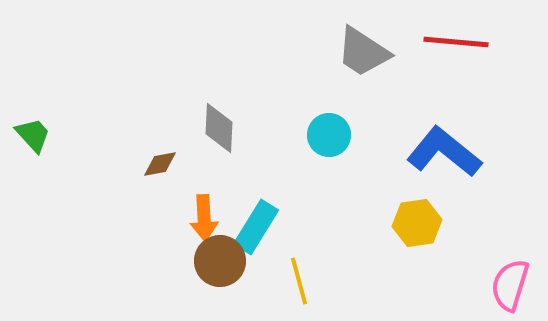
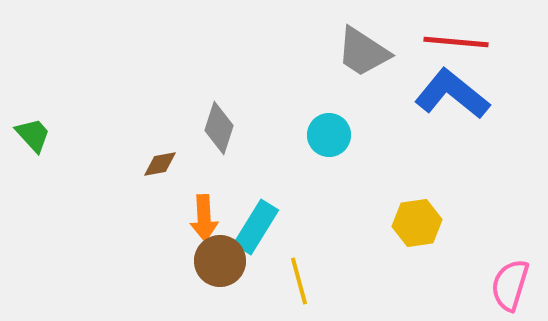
gray diamond: rotated 15 degrees clockwise
blue L-shape: moved 8 px right, 58 px up
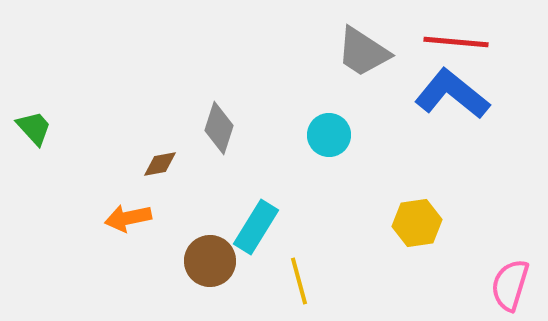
green trapezoid: moved 1 px right, 7 px up
orange arrow: moved 76 px left; rotated 81 degrees clockwise
brown circle: moved 10 px left
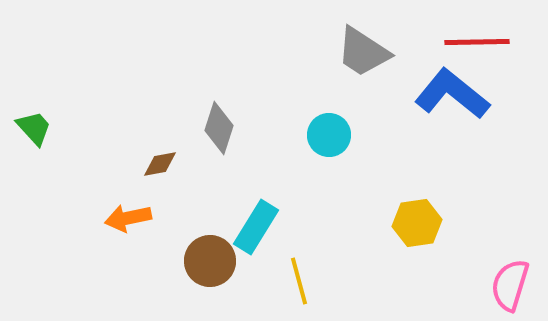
red line: moved 21 px right; rotated 6 degrees counterclockwise
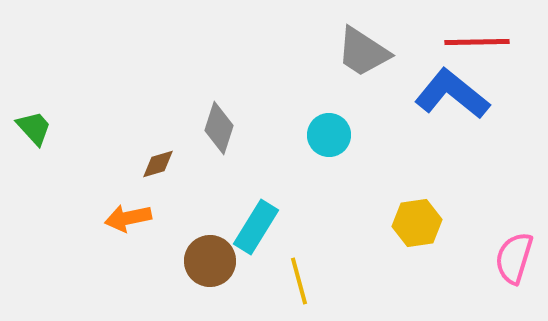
brown diamond: moved 2 px left; rotated 6 degrees counterclockwise
pink semicircle: moved 4 px right, 27 px up
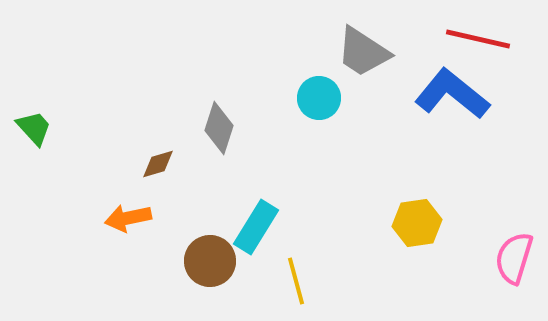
red line: moved 1 px right, 3 px up; rotated 14 degrees clockwise
cyan circle: moved 10 px left, 37 px up
yellow line: moved 3 px left
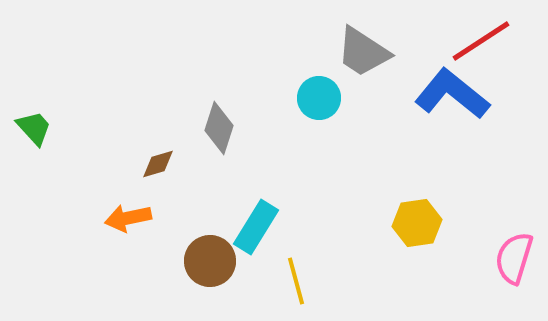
red line: moved 3 px right, 2 px down; rotated 46 degrees counterclockwise
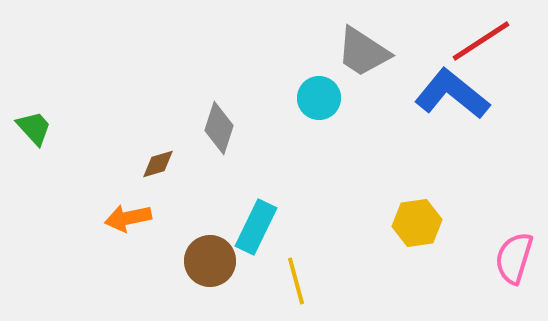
cyan rectangle: rotated 6 degrees counterclockwise
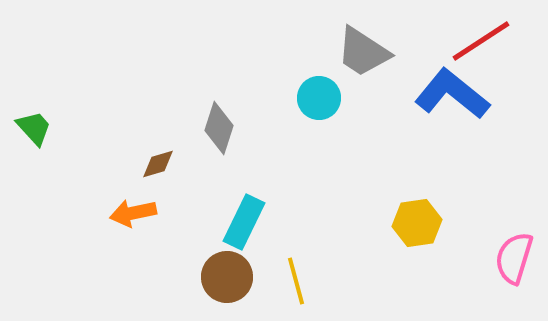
orange arrow: moved 5 px right, 5 px up
cyan rectangle: moved 12 px left, 5 px up
brown circle: moved 17 px right, 16 px down
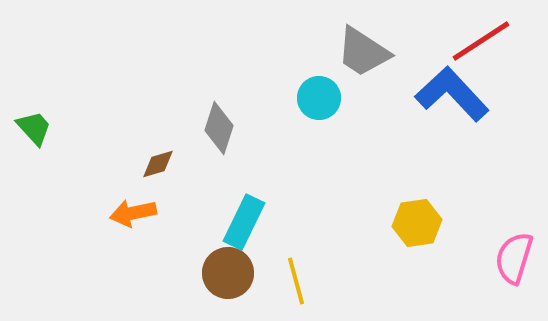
blue L-shape: rotated 8 degrees clockwise
brown circle: moved 1 px right, 4 px up
